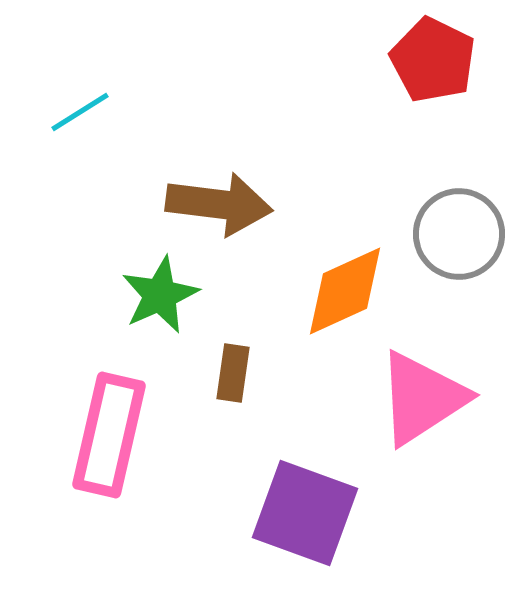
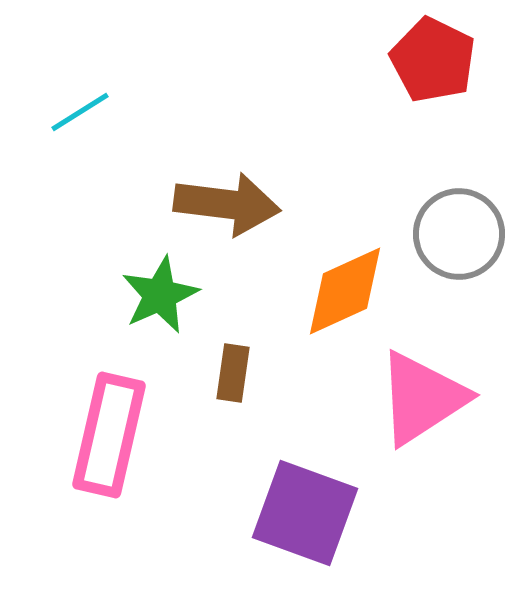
brown arrow: moved 8 px right
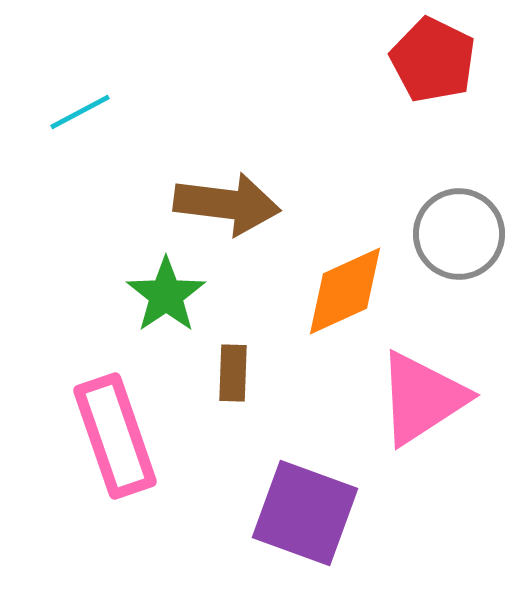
cyan line: rotated 4 degrees clockwise
green star: moved 6 px right; rotated 10 degrees counterclockwise
brown rectangle: rotated 6 degrees counterclockwise
pink rectangle: moved 6 px right, 1 px down; rotated 32 degrees counterclockwise
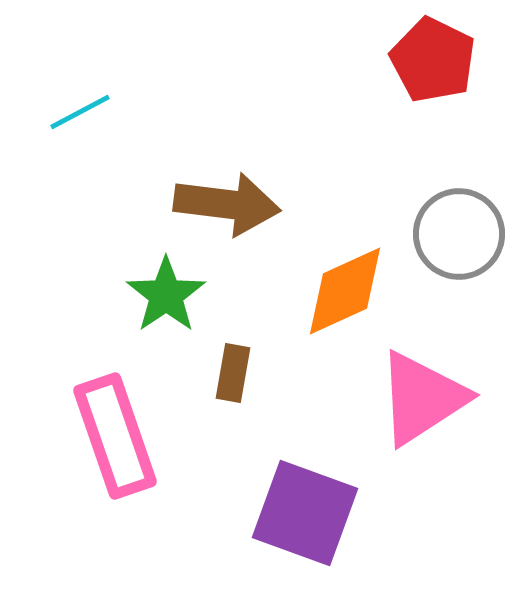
brown rectangle: rotated 8 degrees clockwise
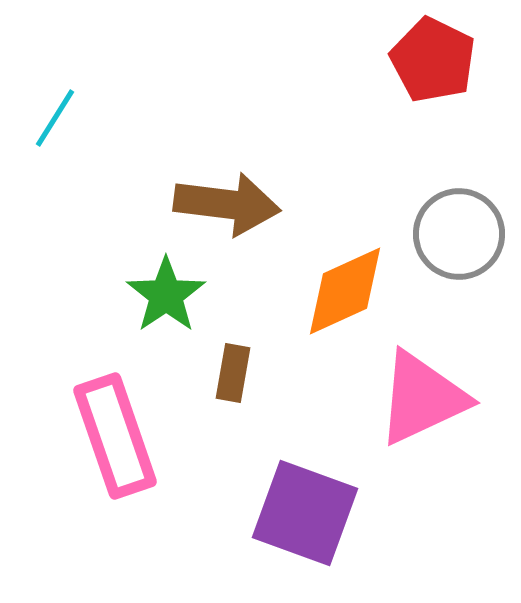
cyan line: moved 25 px left, 6 px down; rotated 30 degrees counterclockwise
pink triangle: rotated 8 degrees clockwise
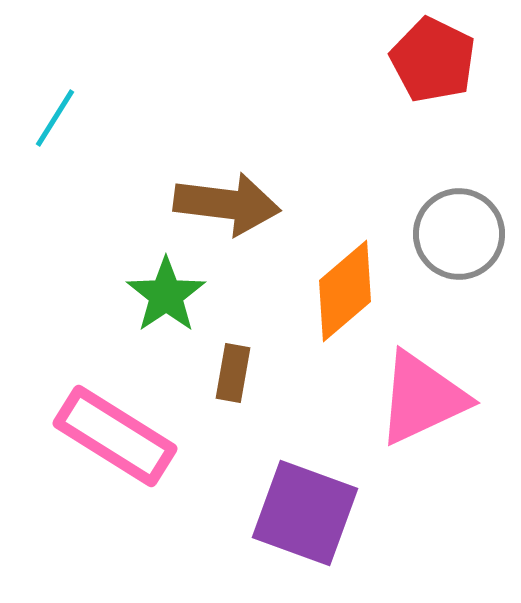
orange diamond: rotated 16 degrees counterclockwise
pink rectangle: rotated 39 degrees counterclockwise
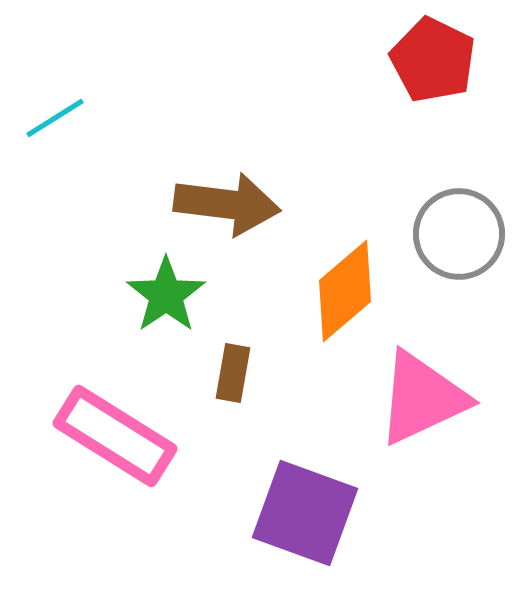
cyan line: rotated 26 degrees clockwise
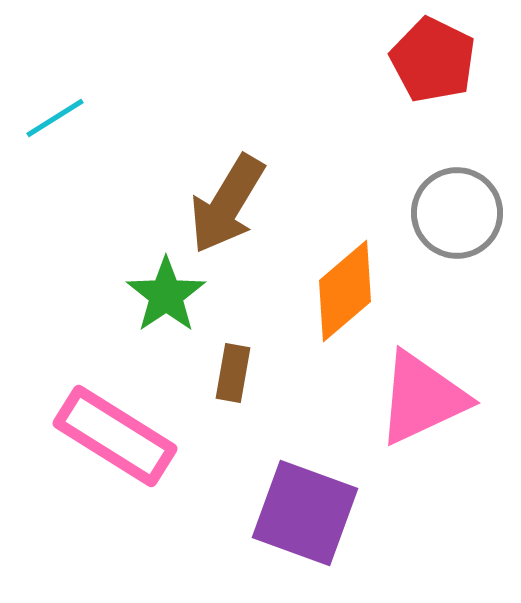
brown arrow: rotated 114 degrees clockwise
gray circle: moved 2 px left, 21 px up
